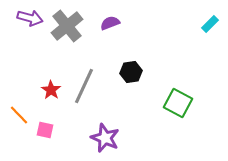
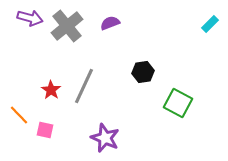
black hexagon: moved 12 px right
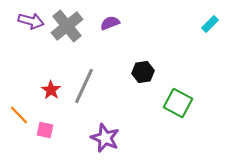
purple arrow: moved 1 px right, 3 px down
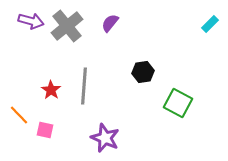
purple semicircle: rotated 30 degrees counterclockwise
gray line: rotated 21 degrees counterclockwise
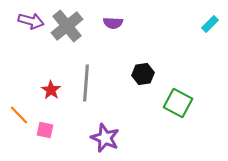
purple semicircle: moved 3 px right; rotated 126 degrees counterclockwise
black hexagon: moved 2 px down
gray line: moved 2 px right, 3 px up
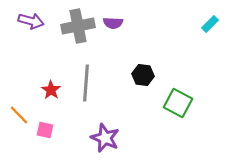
gray cross: moved 11 px right; rotated 28 degrees clockwise
black hexagon: moved 1 px down; rotated 15 degrees clockwise
